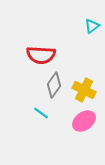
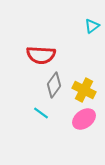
pink ellipse: moved 2 px up
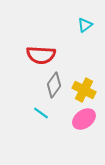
cyan triangle: moved 7 px left, 1 px up
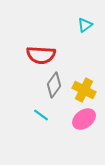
cyan line: moved 2 px down
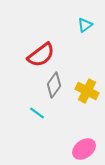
red semicircle: rotated 40 degrees counterclockwise
yellow cross: moved 3 px right, 1 px down
cyan line: moved 4 px left, 2 px up
pink ellipse: moved 30 px down
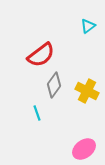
cyan triangle: moved 3 px right, 1 px down
cyan line: rotated 35 degrees clockwise
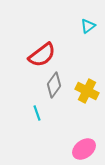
red semicircle: moved 1 px right
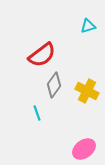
cyan triangle: rotated 21 degrees clockwise
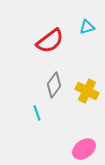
cyan triangle: moved 1 px left, 1 px down
red semicircle: moved 8 px right, 14 px up
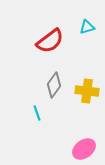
yellow cross: rotated 20 degrees counterclockwise
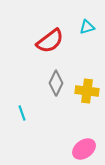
gray diamond: moved 2 px right, 2 px up; rotated 10 degrees counterclockwise
cyan line: moved 15 px left
